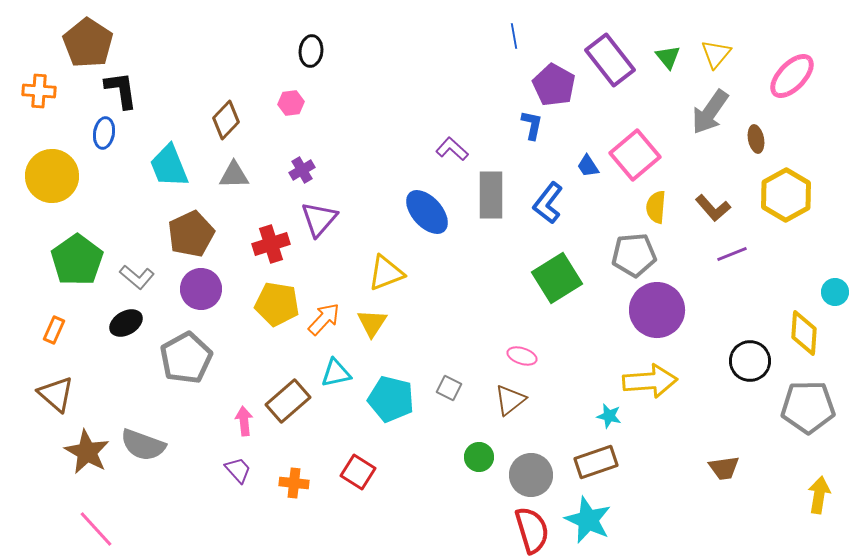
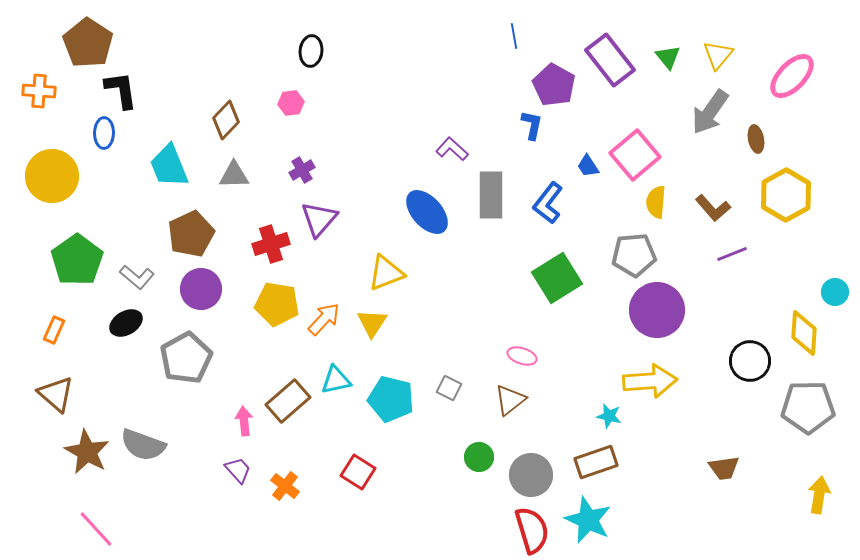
yellow triangle at (716, 54): moved 2 px right, 1 px down
blue ellipse at (104, 133): rotated 8 degrees counterclockwise
yellow semicircle at (656, 207): moved 5 px up
cyan triangle at (336, 373): moved 7 px down
orange cross at (294, 483): moved 9 px left, 3 px down; rotated 32 degrees clockwise
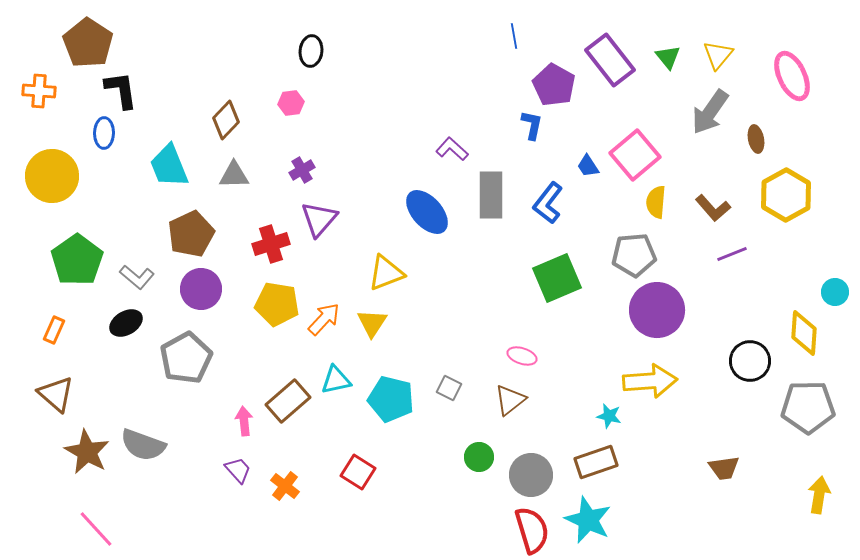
pink ellipse at (792, 76): rotated 69 degrees counterclockwise
green square at (557, 278): rotated 9 degrees clockwise
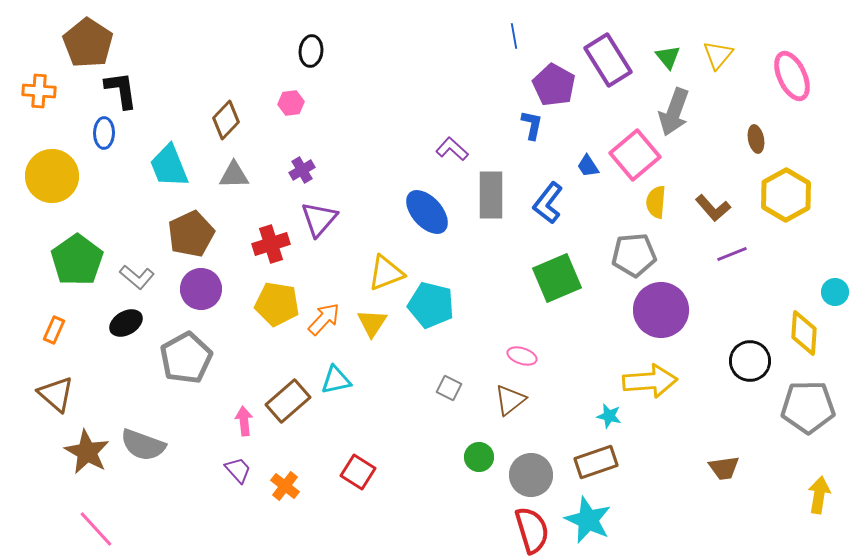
purple rectangle at (610, 60): moved 2 px left; rotated 6 degrees clockwise
gray arrow at (710, 112): moved 36 px left; rotated 15 degrees counterclockwise
purple circle at (657, 310): moved 4 px right
cyan pentagon at (391, 399): moved 40 px right, 94 px up
